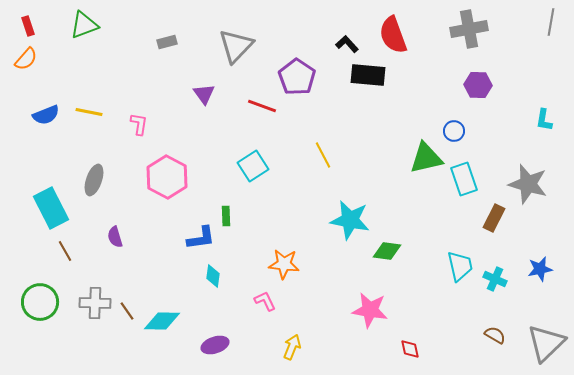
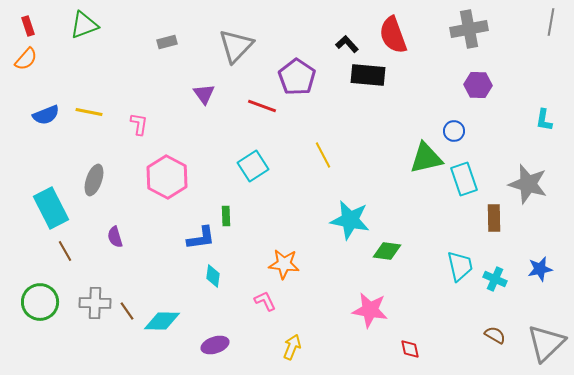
brown rectangle at (494, 218): rotated 28 degrees counterclockwise
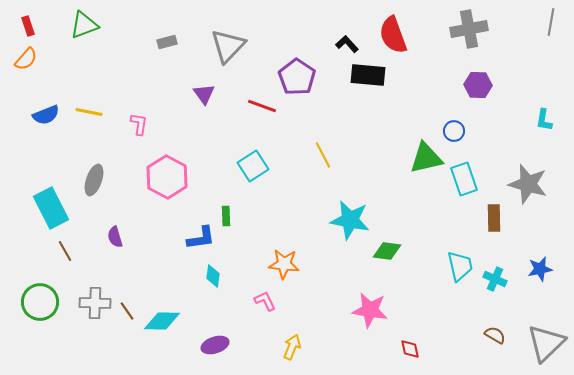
gray triangle at (236, 46): moved 8 px left
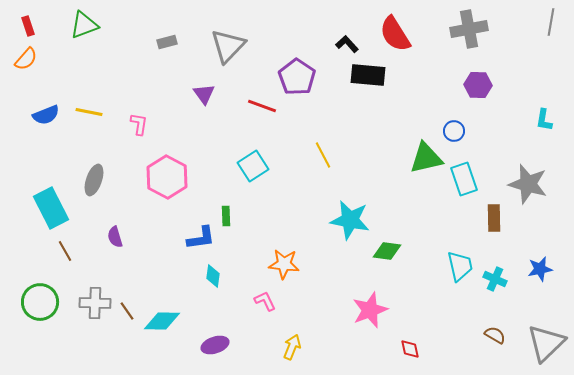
red semicircle at (393, 35): moved 2 px right, 1 px up; rotated 12 degrees counterclockwise
pink star at (370, 310): rotated 30 degrees counterclockwise
